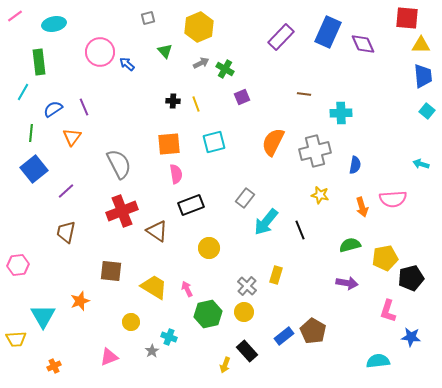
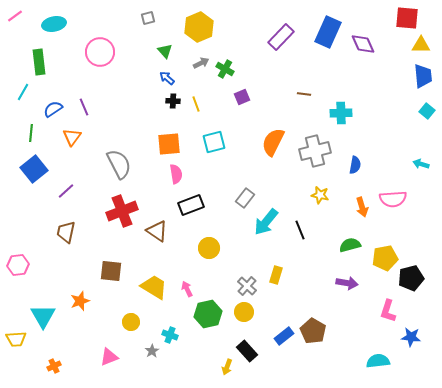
blue arrow at (127, 64): moved 40 px right, 14 px down
cyan cross at (169, 337): moved 1 px right, 2 px up
yellow arrow at (225, 365): moved 2 px right, 2 px down
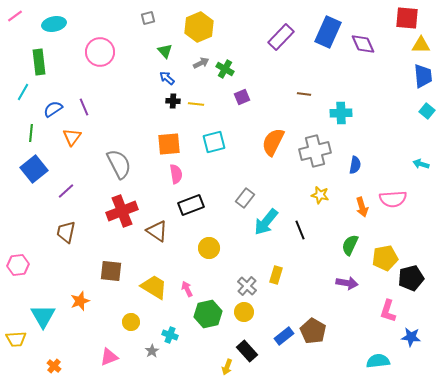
yellow line at (196, 104): rotated 63 degrees counterclockwise
green semicircle at (350, 245): rotated 50 degrees counterclockwise
orange cross at (54, 366): rotated 24 degrees counterclockwise
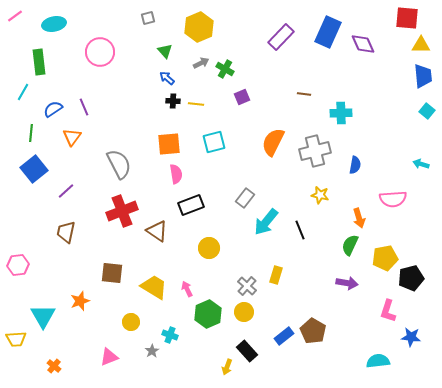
orange arrow at (362, 207): moved 3 px left, 11 px down
brown square at (111, 271): moved 1 px right, 2 px down
green hexagon at (208, 314): rotated 12 degrees counterclockwise
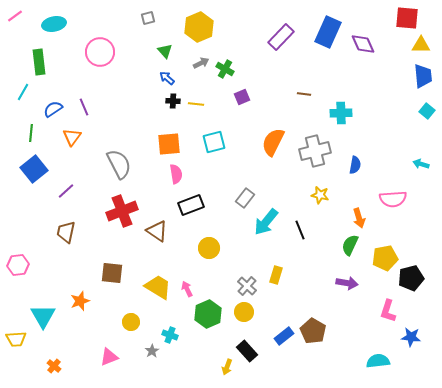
yellow trapezoid at (154, 287): moved 4 px right
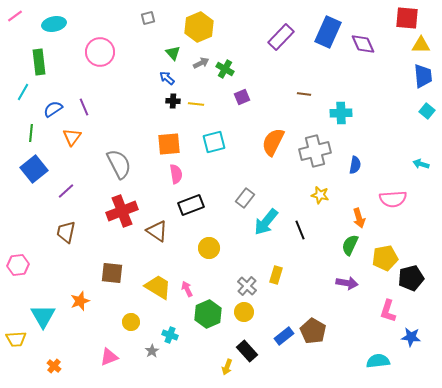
green triangle at (165, 51): moved 8 px right, 2 px down
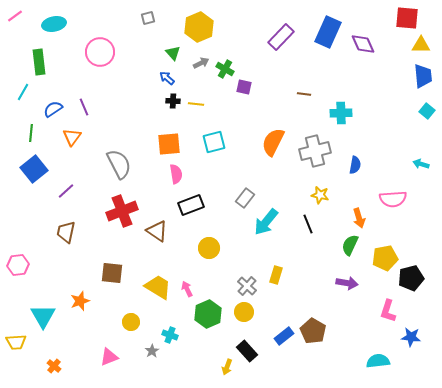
purple square at (242, 97): moved 2 px right, 10 px up; rotated 35 degrees clockwise
black line at (300, 230): moved 8 px right, 6 px up
yellow trapezoid at (16, 339): moved 3 px down
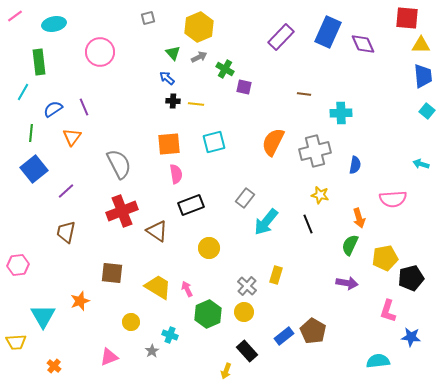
gray arrow at (201, 63): moved 2 px left, 6 px up
yellow arrow at (227, 367): moved 1 px left, 4 px down
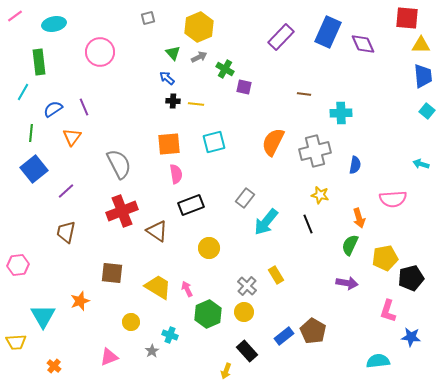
yellow rectangle at (276, 275): rotated 48 degrees counterclockwise
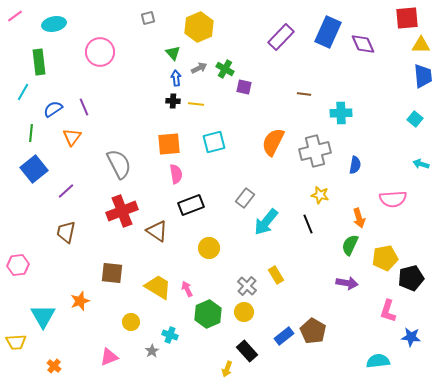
red square at (407, 18): rotated 10 degrees counterclockwise
gray arrow at (199, 57): moved 11 px down
blue arrow at (167, 78): moved 9 px right; rotated 42 degrees clockwise
cyan square at (427, 111): moved 12 px left, 8 px down
yellow arrow at (226, 371): moved 1 px right, 2 px up
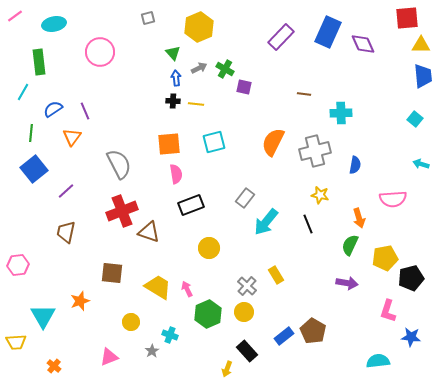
purple line at (84, 107): moved 1 px right, 4 px down
brown triangle at (157, 231): moved 8 px left, 1 px down; rotated 15 degrees counterclockwise
